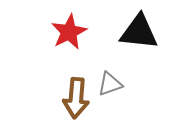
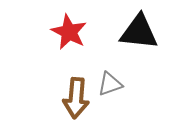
red star: rotated 18 degrees counterclockwise
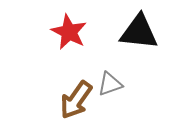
brown arrow: moved 2 px down; rotated 30 degrees clockwise
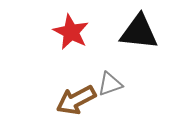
red star: moved 2 px right
brown arrow: rotated 27 degrees clockwise
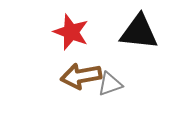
red star: rotated 6 degrees counterclockwise
brown arrow: moved 5 px right, 24 px up; rotated 18 degrees clockwise
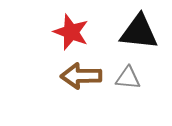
brown arrow: rotated 9 degrees clockwise
gray triangle: moved 18 px right, 6 px up; rotated 24 degrees clockwise
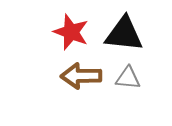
black triangle: moved 15 px left, 2 px down
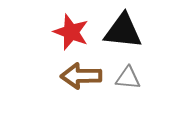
black triangle: moved 1 px left, 3 px up
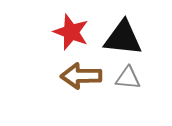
black triangle: moved 7 px down
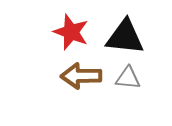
black triangle: moved 2 px right, 1 px up
